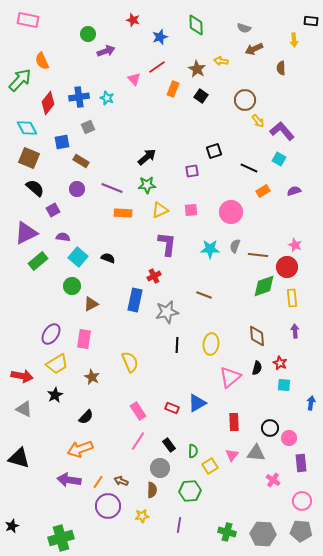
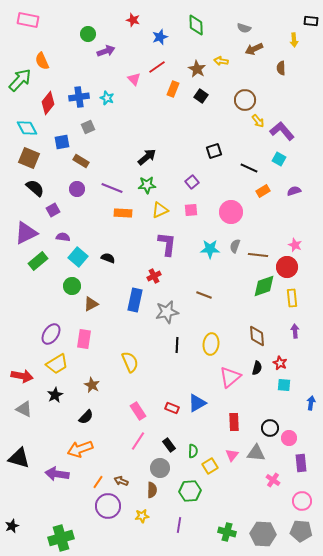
purple square at (192, 171): moved 11 px down; rotated 32 degrees counterclockwise
brown star at (92, 377): moved 8 px down
purple arrow at (69, 480): moved 12 px left, 6 px up
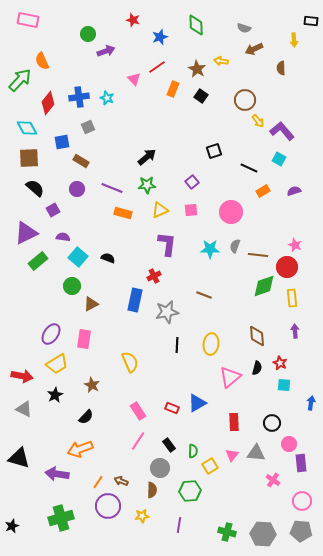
brown square at (29, 158): rotated 25 degrees counterclockwise
orange rectangle at (123, 213): rotated 12 degrees clockwise
black circle at (270, 428): moved 2 px right, 5 px up
pink circle at (289, 438): moved 6 px down
green cross at (61, 538): moved 20 px up
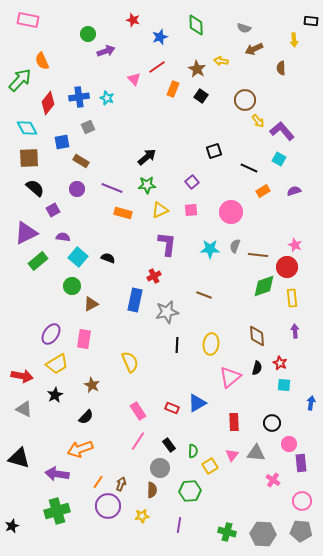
brown arrow at (121, 481): moved 3 px down; rotated 88 degrees clockwise
green cross at (61, 518): moved 4 px left, 7 px up
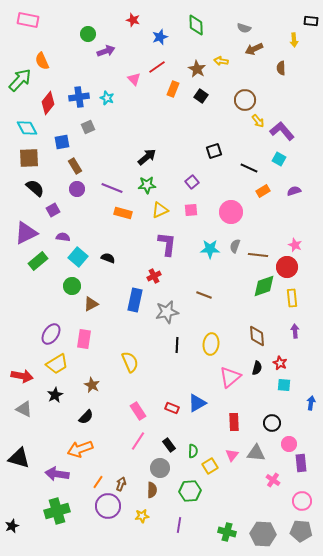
brown rectangle at (81, 161): moved 6 px left, 5 px down; rotated 28 degrees clockwise
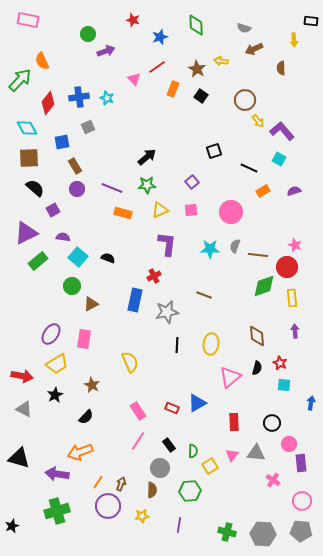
orange arrow at (80, 449): moved 3 px down
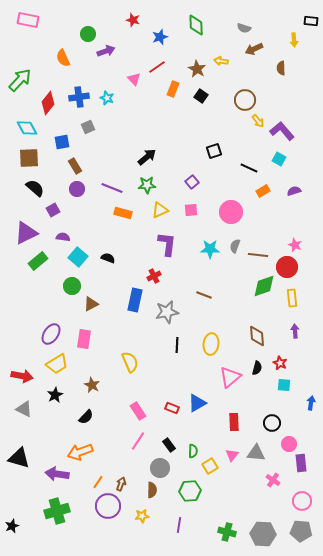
orange semicircle at (42, 61): moved 21 px right, 3 px up
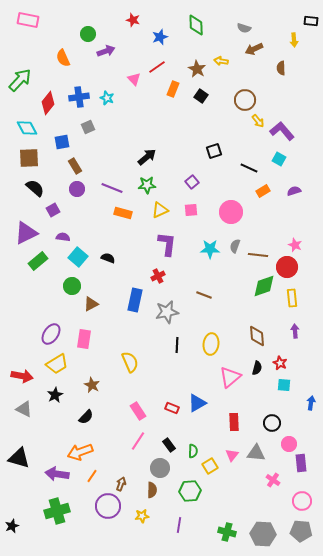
red cross at (154, 276): moved 4 px right
orange line at (98, 482): moved 6 px left, 6 px up
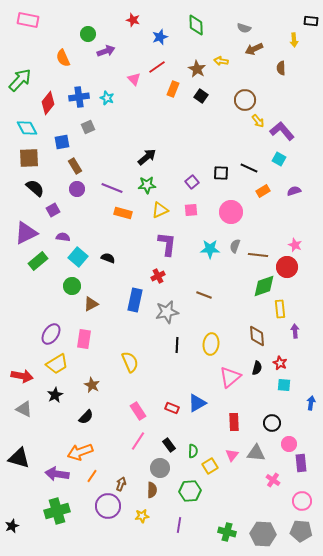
black square at (214, 151): moved 7 px right, 22 px down; rotated 21 degrees clockwise
yellow rectangle at (292, 298): moved 12 px left, 11 px down
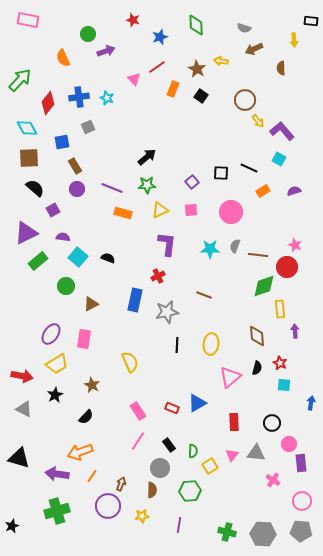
green circle at (72, 286): moved 6 px left
